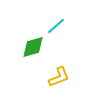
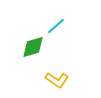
yellow L-shape: moved 2 px left, 3 px down; rotated 55 degrees clockwise
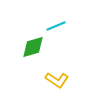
cyan line: rotated 18 degrees clockwise
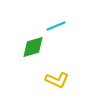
yellow L-shape: rotated 10 degrees counterclockwise
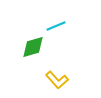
yellow L-shape: rotated 25 degrees clockwise
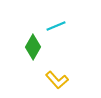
green diamond: rotated 45 degrees counterclockwise
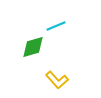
green diamond: rotated 45 degrees clockwise
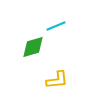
yellow L-shape: rotated 55 degrees counterclockwise
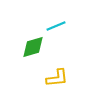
yellow L-shape: moved 2 px up
